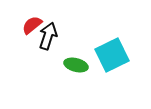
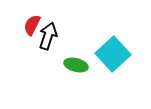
red semicircle: rotated 25 degrees counterclockwise
cyan square: moved 1 px right, 1 px up; rotated 16 degrees counterclockwise
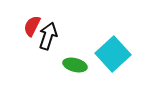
red semicircle: moved 1 px down
green ellipse: moved 1 px left
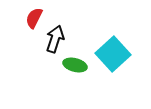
red semicircle: moved 2 px right, 8 px up
black arrow: moved 7 px right, 3 px down
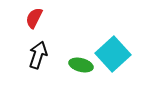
black arrow: moved 17 px left, 16 px down
green ellipse: moved 6 px right
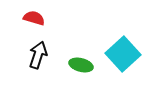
red semicircle: rotated 80 degrees clockwise
cyan square: moved 10 px right
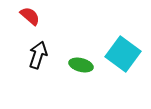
red semicircle: moved 4 px left, 2 px up; rotated 25 degrees clockwise
cyan square: rotated 12 degrees counterclockwise
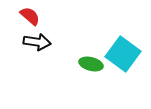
black arrow: moved 1 px left, 13 px up; rotated 80 degrees clockwise
green ellipse: moved 10 px right, 1 px up
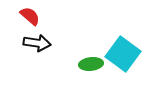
black arrow: moved 1 px down
green ellipse: rotated 20 degrees counterclockwise
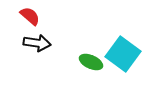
green ellipse: moved 2 px up; rotated 30 degrees clockwise
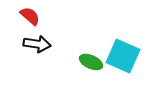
black arrow: moved 1 px down
cyan square: moved 2 px down; rotated 12 degrees counterclockwise
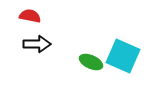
red semicircle: rotated 30 degrees counterclockwise
black arrow: rotated 8 degrees counterclockwise
